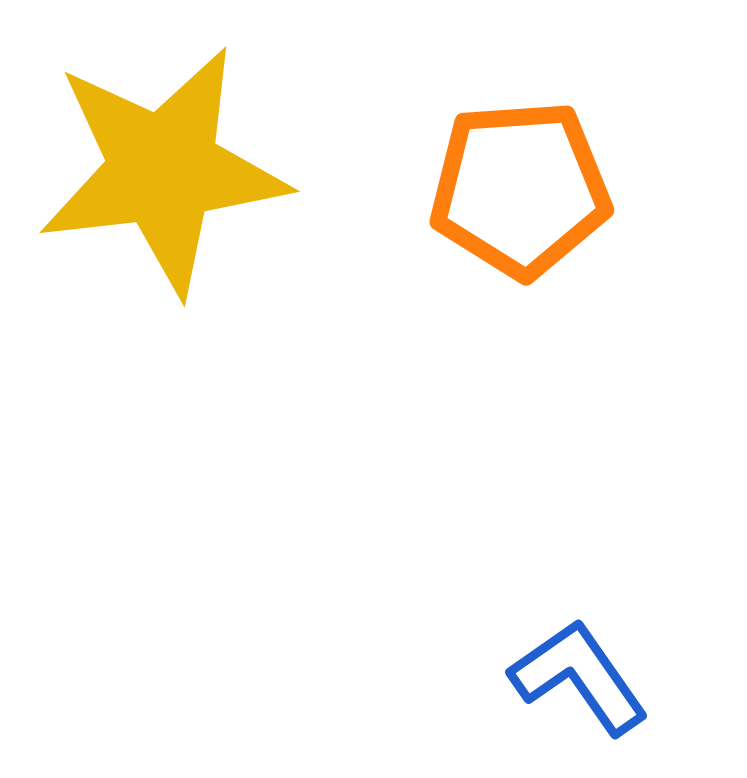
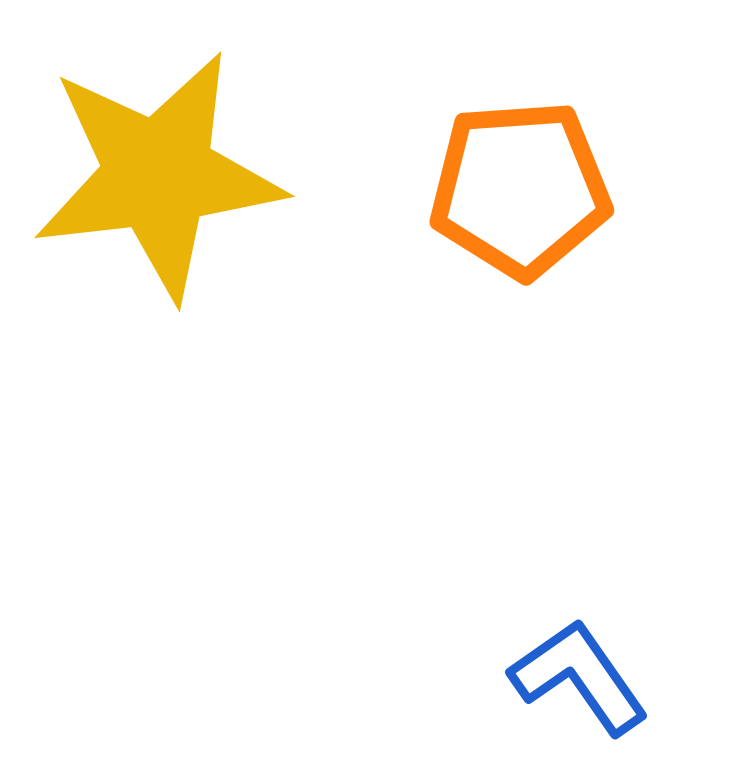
yellow star: moved 5 px left, 5 px down
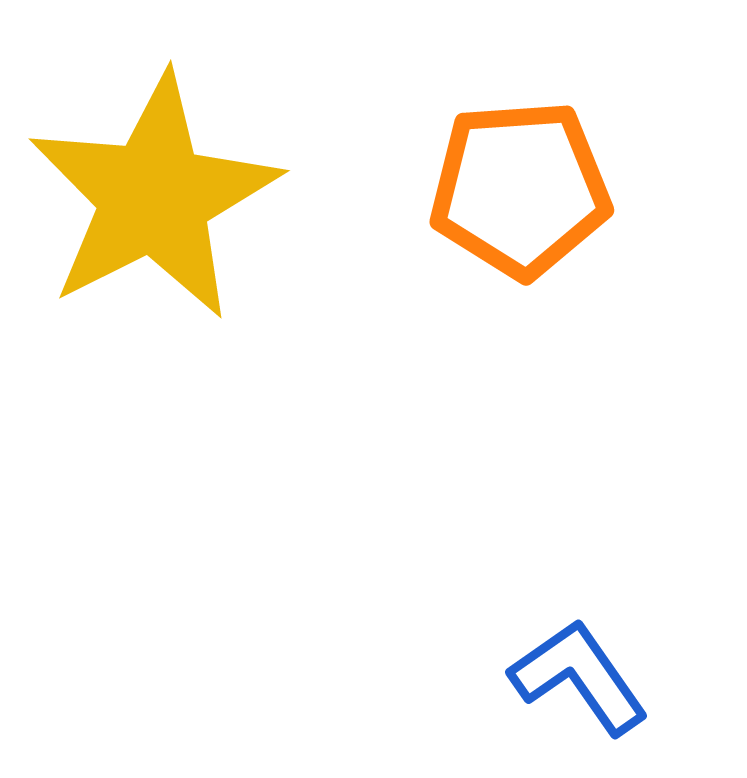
yellow star: moved 4 px left, 22 px down; rotated 20 degrees counterclockwise
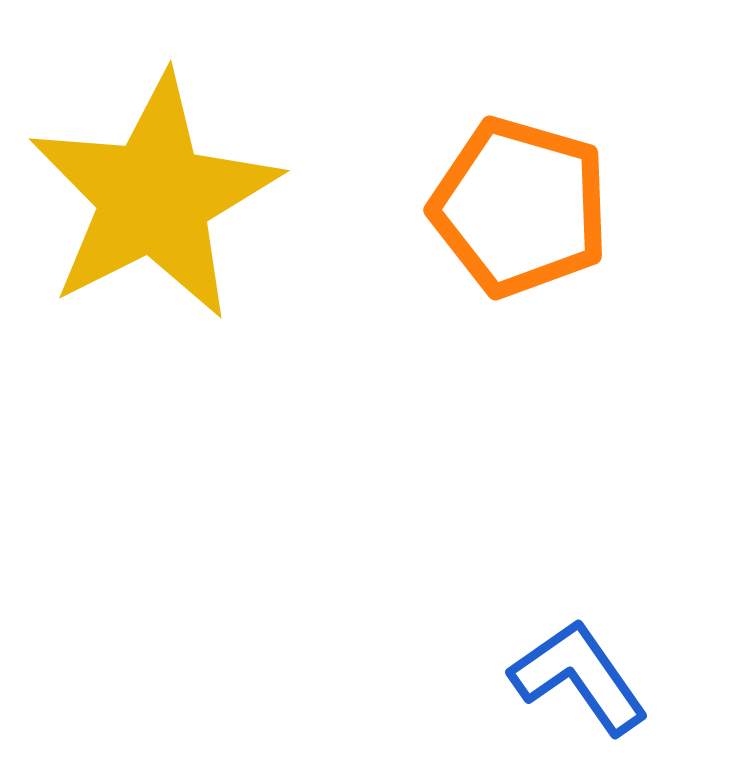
orange pentagon: moved 18 px down; rotated 20 degrees clockwise
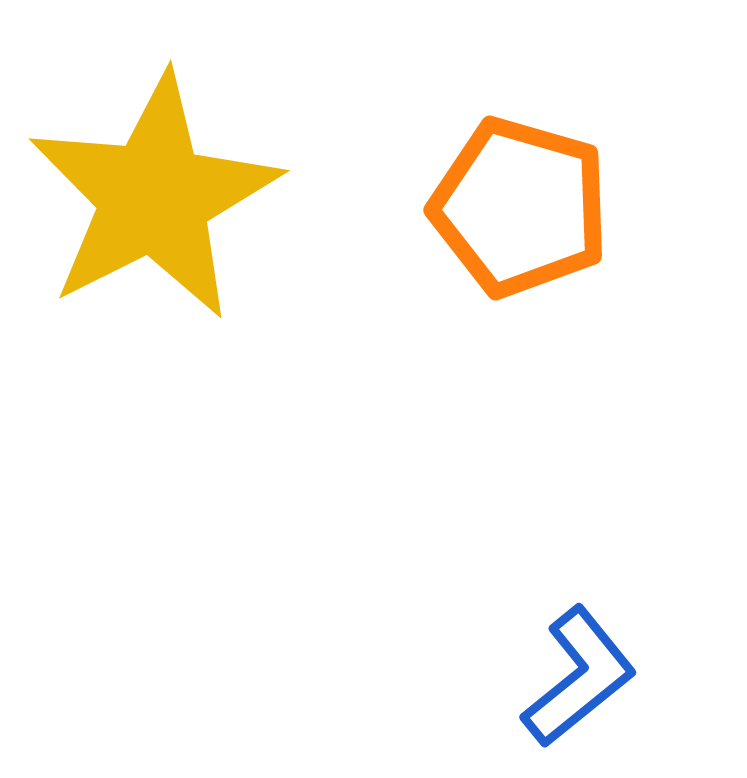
blue L-shape: rotated 86 degrees clockwise
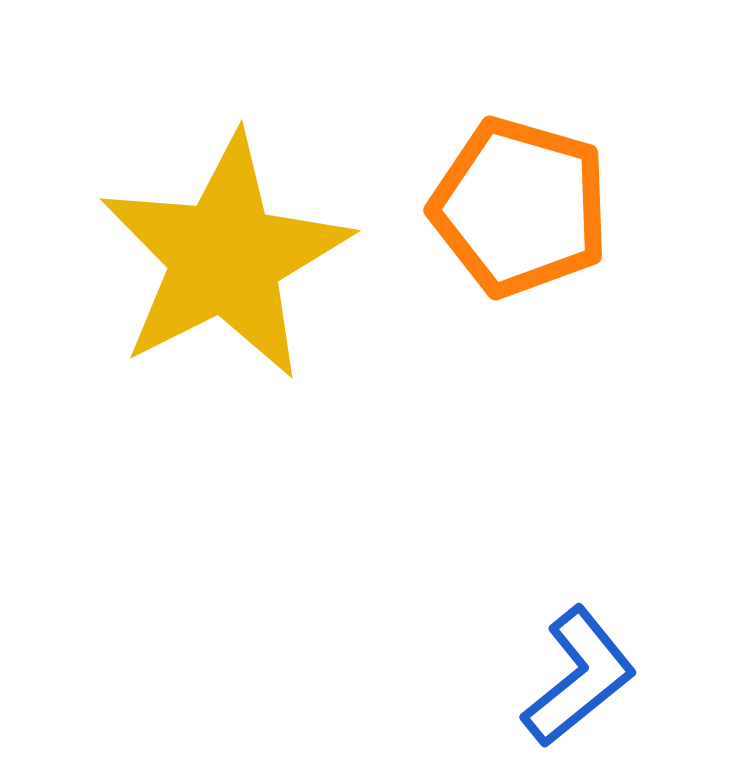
yellow star: moved 71 px right, 60 px down
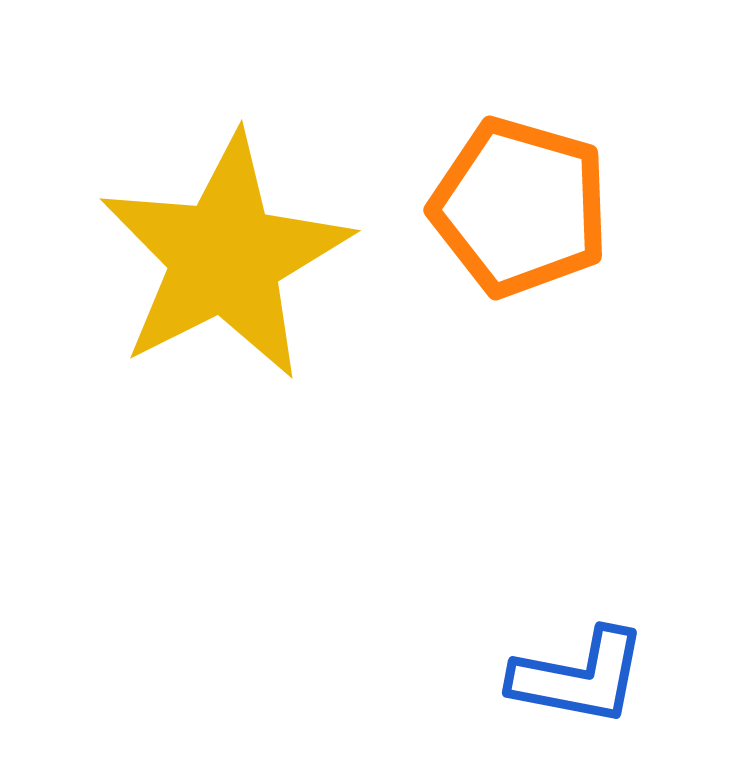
blue L-shape: rotated 50 degrees clockwise
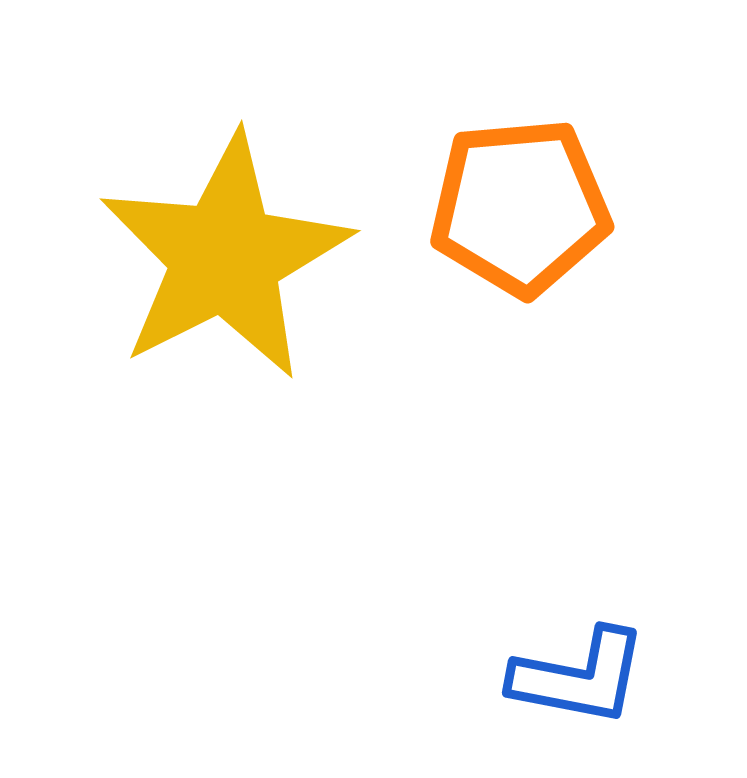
orange pentagon: rotated 21 degrees counterclockwise
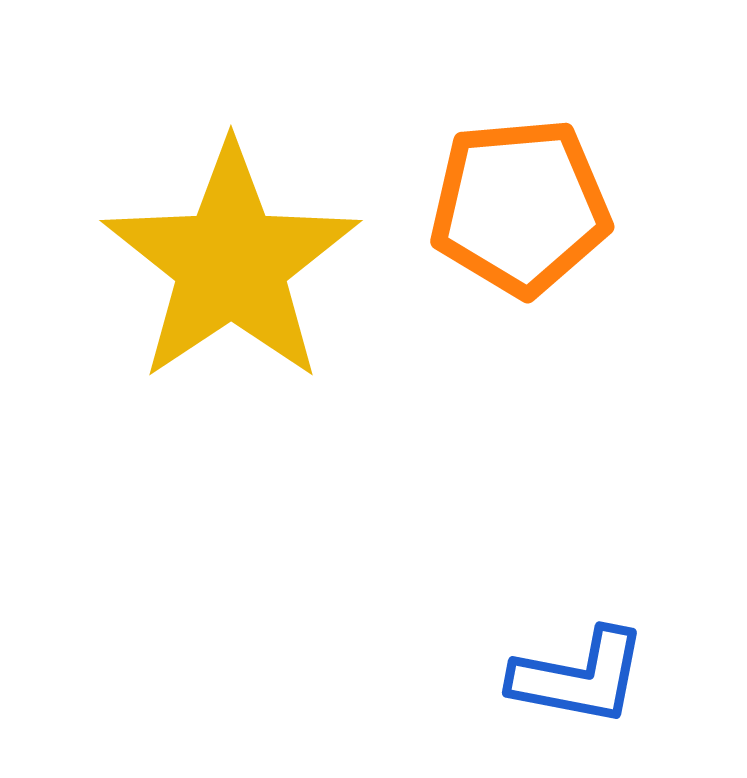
yellow star: moved 6 px right, 6 px down; rotated 7 degrees counterclockwise
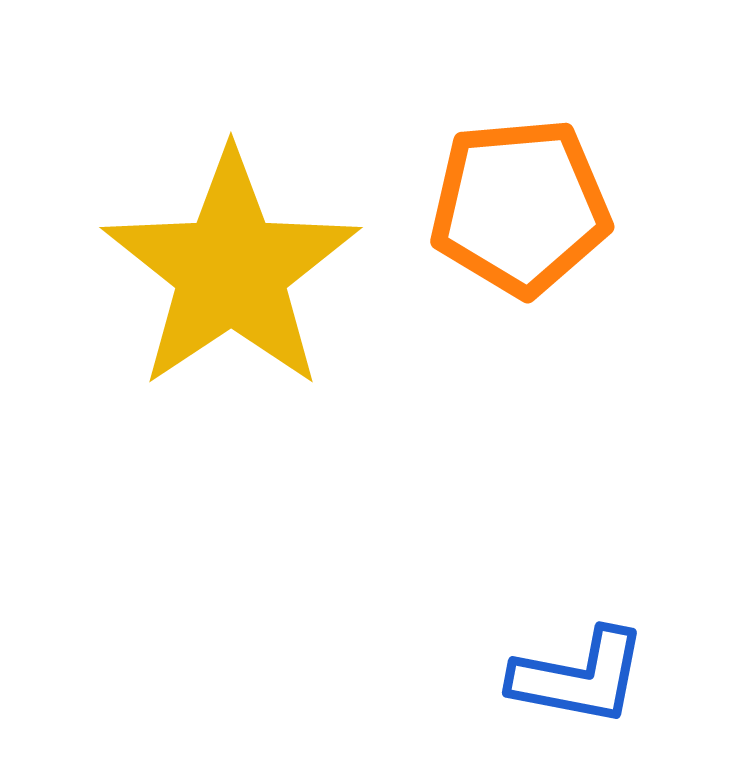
yellow star: moved 7 px down
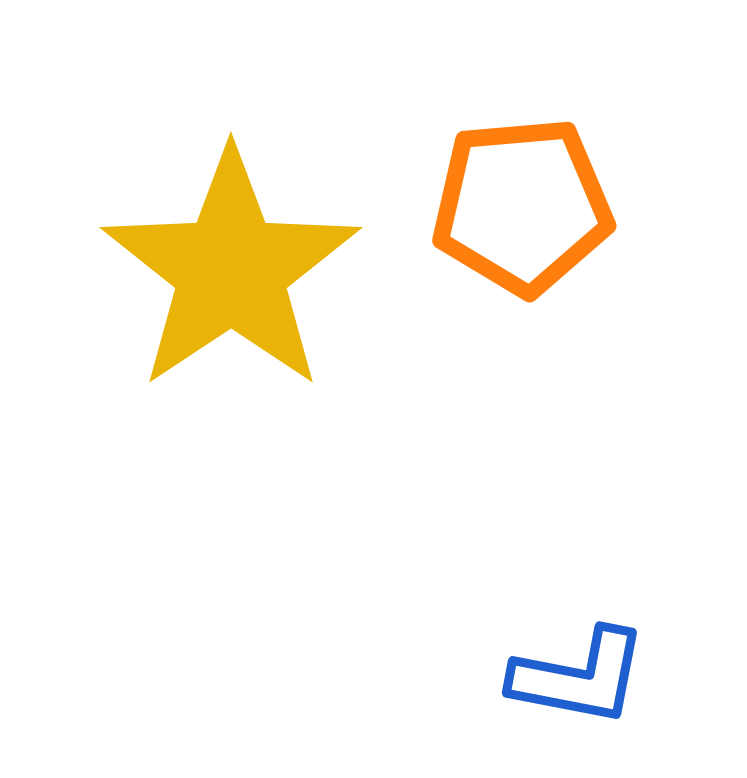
orange pentagon: moved 2 px right, 1 px up
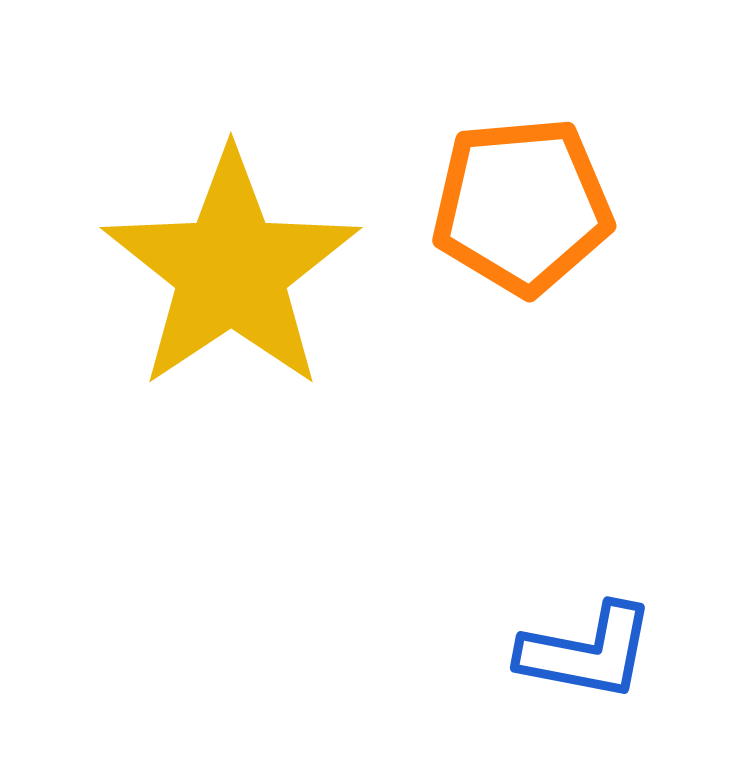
blue L-shape: moved 8 px right, 25 px up
